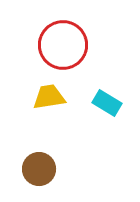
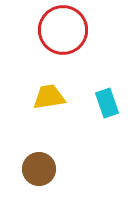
red circle: moved 15 px up
cyan rectangle: rotated 40 degrees clockwise
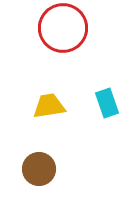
red circle: moved 2 px up
yellow trapezoid: moved 9 px down
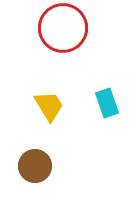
yellow trapezoid: rotated 68 degrees clockwise
brown circle: moved 4 px left, 3 px up
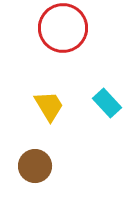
cyan rectangle: rotated 24 degrees counterclockwise
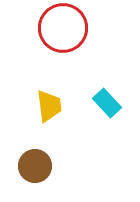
yellow trapezoid: rotated 24 degrees clockwise
